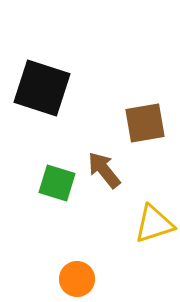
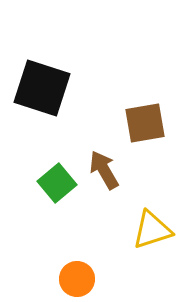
brown arrow: rotated 9 degrees clockwise
green square: rotated 33 degrees clockwise
yellow triangle: moved 2 px left, 6 px down
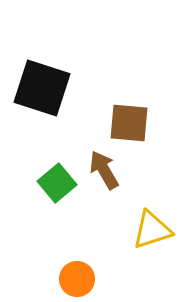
brown square: moved 16 px left; rotated 15 degrees clockwise
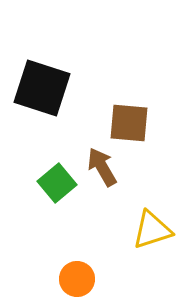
brown arrow: moved 2 px left, 3 px up
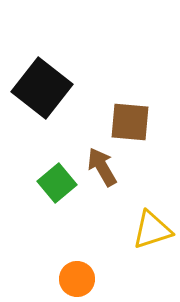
black square: rotated 20 degrees clockwise
brown square: moved 1 px right, 1 px up
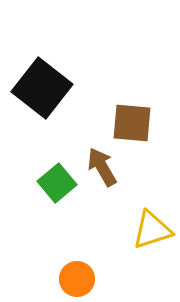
brown square: moved 2 px right, 1 px down
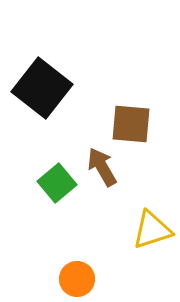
brown square: moved 1 px left, 1 px down
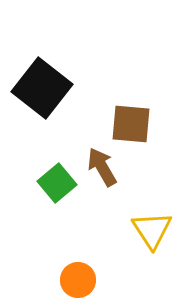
yellow triangle: rotated 45 degrees counterclockwise
orange circle: moved 1 px right, 1 px down
